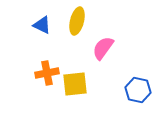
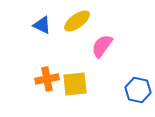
yellow ellipse: rotated 40 degrees clockwise
pink semicircle: moved 1 px left, 2 px up
orange cross: moved 6 px down
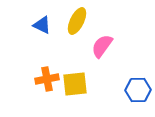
yellow ellipse: rotated 28 degrees counterclockwise
blue hexagon: rotated 15 degrees counterclockwise
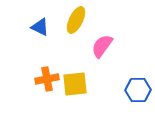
yellow ellipse: moved 1 px left, 1 px up
blue triangle: moved 2 px left, 2 px down
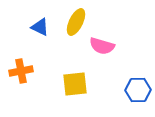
yellow ellipse: moved 2 px down
pink semicircle: rotated 110 degrees counterclockwise
orange cross: moved 26 px left, 8 px up
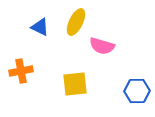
blue hexagon: moved 1 px left, 1 px down
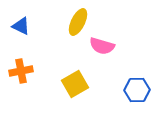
yellow ellipse: moved 2 px right
blue triangle: moved 19 px left, 1 px up
yellow square: rotated 24 degrees counterclockwise
blue hexagon: moved 1 px up
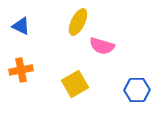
orange cross: moved 1 px up
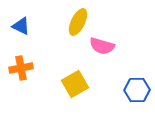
orange cross: moved 2 px up
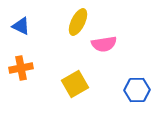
pink semicircle: moved 2 px right, 2 px up; rotated 25 degrees counterclockwise
